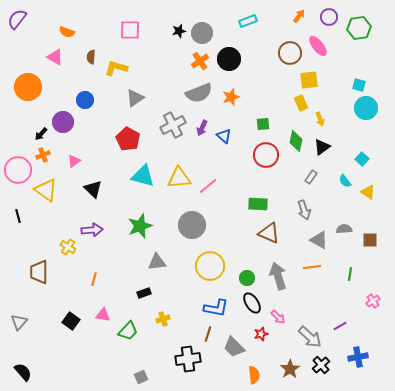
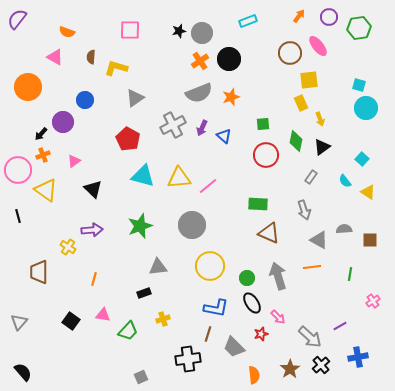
gray triangle at (157, 262): moved 1 px right, 5 px down
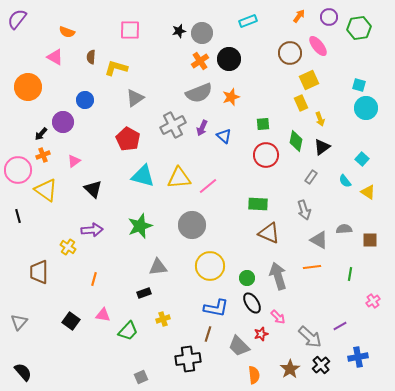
yellow square at (309, 80): rotated 18 degrees counterclockwise
gray trapezoid at (234, 347): moved 5 px right, 1 px up
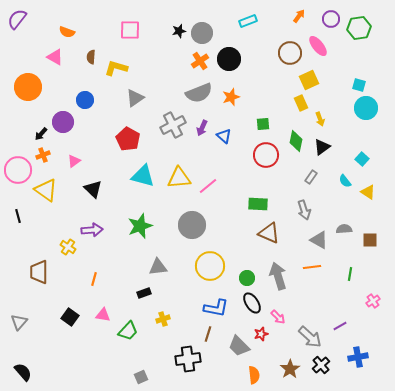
purple circle at (329, 17): moved 2 px right, 2 px down
black square at (71, 321): moved 1 px left, 4 px up
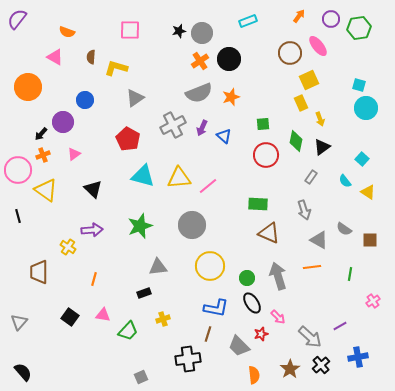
pink triangle at (74, 161): moved 7 px up
gray semicircle at (344, 229): rotated 140 degrees counterclockwise
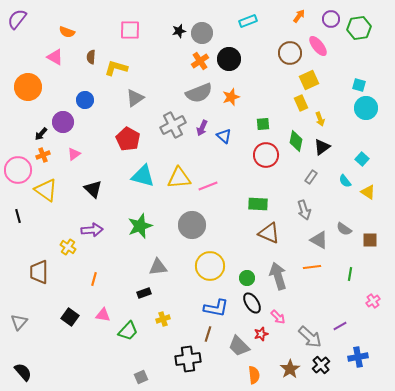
pink line at (208, 186): rotated 18 degrees clockwise
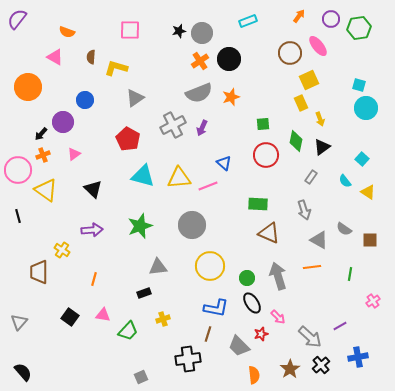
blue triangle at (224, 136): moved 27 px down
yellow cross at (68, 247): moved 6 px left, 3 px down
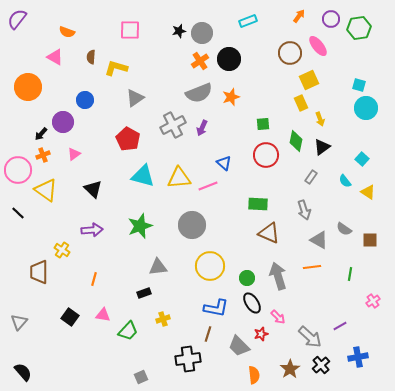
black line at (18, 216): moved 3 px up; rotated 32 degrees counterclockwise
